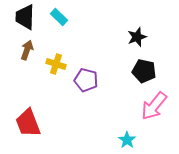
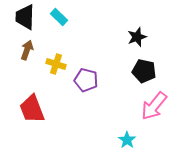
red trapezoid: moved 4 px right, 14 px up
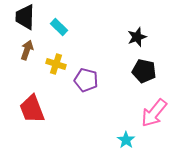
cyan rectangle: moved 10 px down
pink arrow: moved 7 px down
cyan star: moved 1 px left
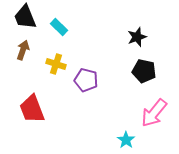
black trapezoid: rotated 24 degrees counterclockwise
brown arrow: moved 4 px left
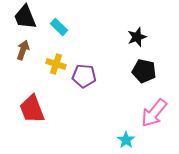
purple pentagon: moved 2 px left, 4 px up; rotated 10 degrees counterclockwise
